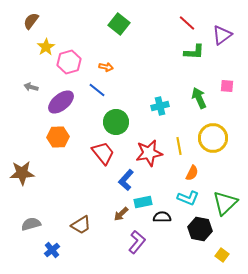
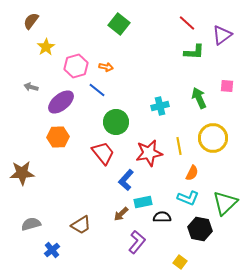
pink hexagon: moved 7 px right, 4 px down
yellow square: moved 42 px left, 7 px down
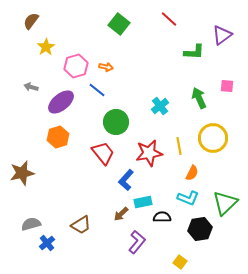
red line: moved 18 px left, 4 px up
cyan cross: rotated 24 degrees counterclockwise
orange hexagon: rotated 15 degrees counterclockwise
brown star: rotated 10 degrees counterclockwise
black hexagon: rotated 20 degrees counterclockwise
blue cross: moved 5 px left, 7 px up
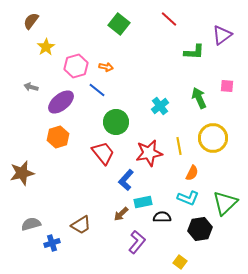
blue cross: moved 5 px right; rotated 21 degrees clockwise
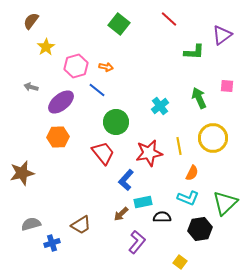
orange hexagon: rotated 15 degrees clockwise
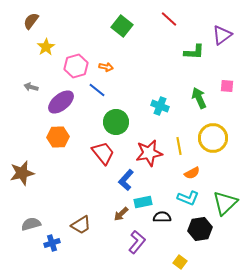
green square: moved 3 px right, 2 px down
cyan cross: rotated 30 degrees counterclockwise
orange semicircle: rotated 35 degrees clockwise
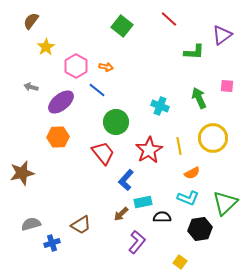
pink hexagon: rotated 15 degrees counterclockwise
red star: moved 3 px up; rotated 20 degrees counterclockwise
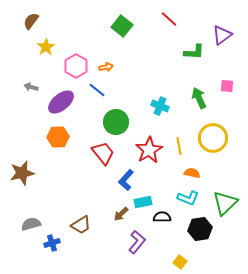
orange arrow: rotated 24 degrees counterclockwise
orange semicircle: rotated 140 degrees counterclockwise
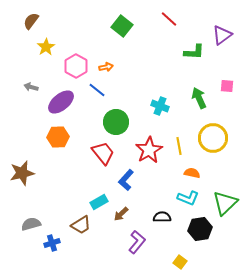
cyan rectangle: moved 44 px left; rotated 18 degrees counterclockwise
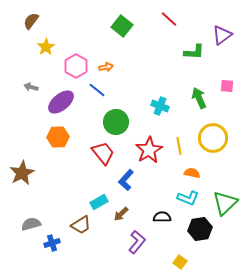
brown star: rotated 15 degrees counterclockwise
